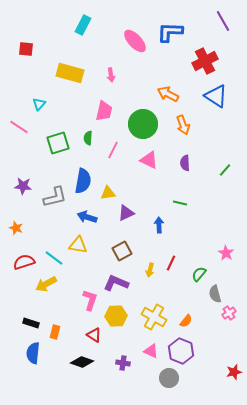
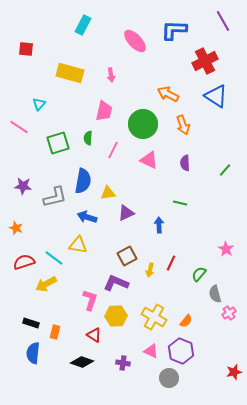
blue L-shape at (170, 32): moved 4 px right, 2 px up
brown square at (122, 251): moved 5 px right, 5 px down
pink star at (226, 253): moved 4 px up
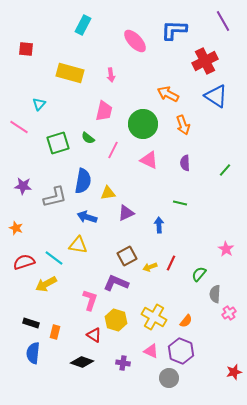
green semicircle at (88, 138): rotated 56 degrees counterclockwise
yellow arrow at (150, 270): moved 3 px up; rotated 56 degrees clockwise
gray semicircle at (215, 294): rotated 18 degrees clockwise
yellow hexagon at (116, 316): moved 4 px down; rotated 20 degrees clockwise
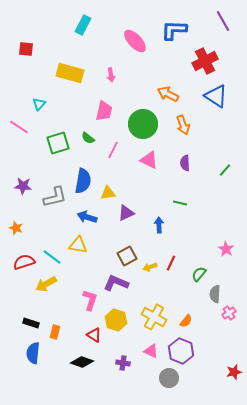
cyan line at (54, 258): moved 2 px left, 1 px up
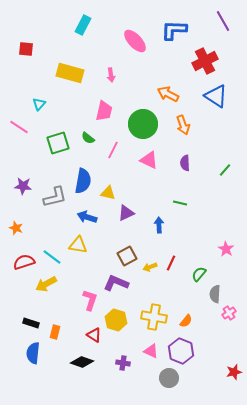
yellow triangle at (108, 193): rotated 21 degrees clockwise
yellow cross at (154, 317): rotated 20 degrees counterclockwise
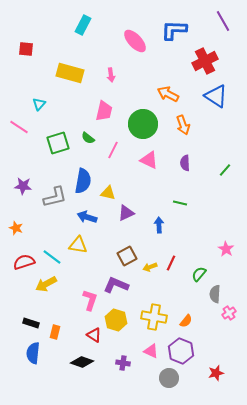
purple L-shape at (116, 283): moved 2 px down
red star at (234, 372): moved 18 px left, 1 px down
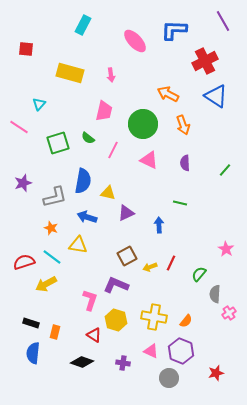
purple star at (23, 186): moved 3 px up; rotated 24 degrees counterclockwise
orange star at (16, 228): moved 35 px right
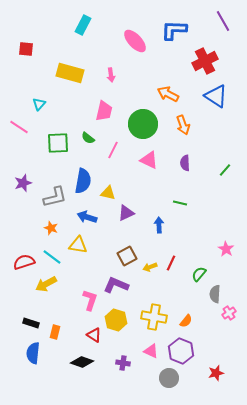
green square at (58, 143): rotated 15 degrees clockwise
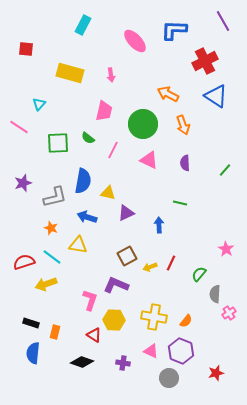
yellow arrow at (46, 284): rotated 10 degrees clockwise
yellow hexagon at (116, 320): moved 2 px left; rotated 15 degrees counterclockwise
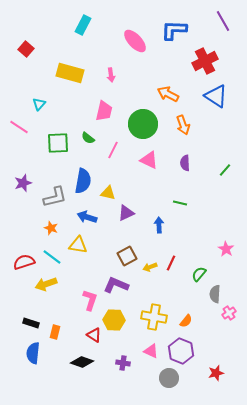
red square at (26, 49): rotated 35 degrees clockwise
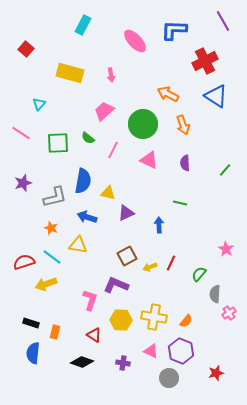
pink trapezoid at (104, 111): rotated 145 degrees counterclockwise
pink line at (19, 127): moved 2 px right, 6 px down
yellow hexagon at (114, 320): moved 7 px right
